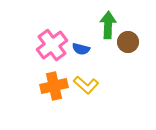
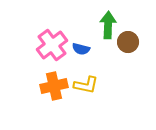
yellow L-shape: rotated 30 degrees counterclockwise
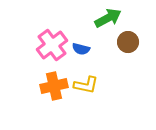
green arrow: moved 7 px up; rotated 60 degrees clockwise
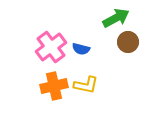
green arrow: moved 8 px right
pink cross: moved 1 px left, 2 px down
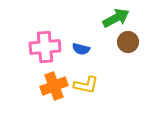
pink cross: moved 6 px left; rotated 32 degrees clockwise
orange cross: rotated 8 degrees counterclockwise
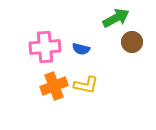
brown circle: moved 4 px right
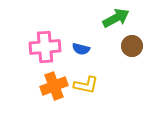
brown circle: moved 4 px down
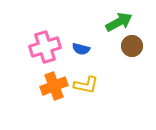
green arrow: moved 3 px right, 4 px down
pink cross: rotated 12 degrees counterclockwise
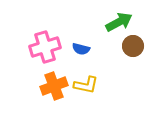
brown circle: moved 1 px right
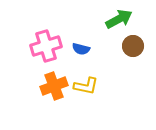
green arrow: moved 3 px up
pink cross: moved 1 px right, 1 px up
yellow L-shape: moved 1 px down
